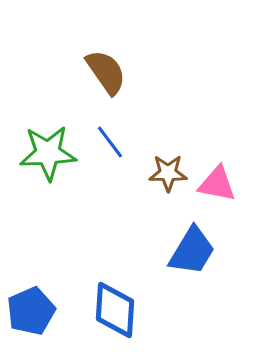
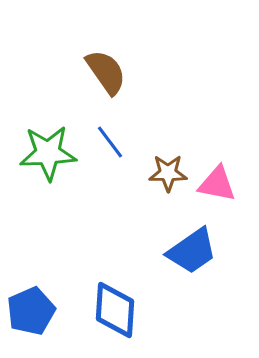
blue trapezoid: rotated 24 degrees clockwise
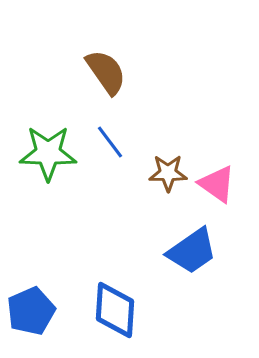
green star: rotated 4 degrees clockwise
pink triangle: rotated 24 degrees clockwise
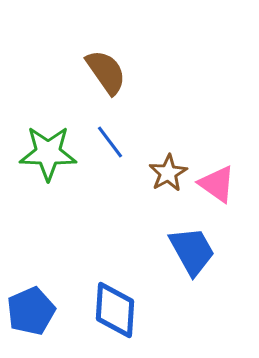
brown star: rotated 30 degrees counterclockwise
blue trapezoid: rotated 84 degrees counterclockwise
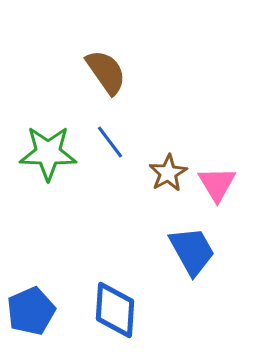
pink triangle: rotated 24 degrees clockwise
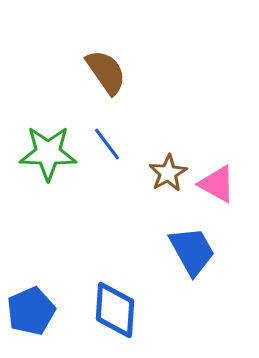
blue line: moved 3 px left, 2 px down
pink triangle: rotated 30 degrees counterclockwise
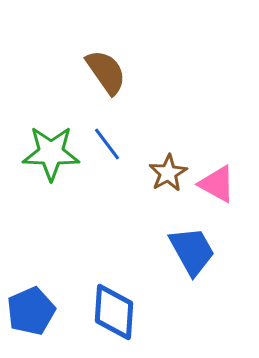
green star: moved 3 px right
blue diamond: moved 1 px left, 2 px down
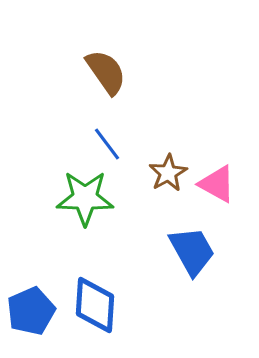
green star: moved 34 px right, 45 px down
blue diamond: moved 19 px left, 7 px up
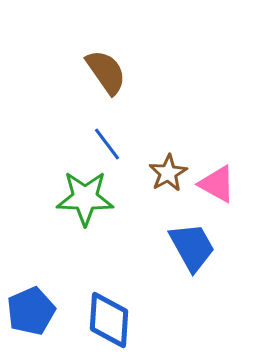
blue trapezoid: moved 4 px up
blue diamond: moved 14 px right, 15 px down
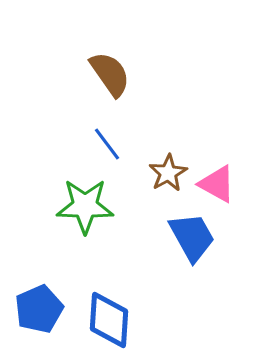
brown semicircle: moved 4 px right, 2 px down
green star: moved 8 px down
blue trapezoid: moved 10 px up
blue pentagon: moved 8 px right, 2 px up
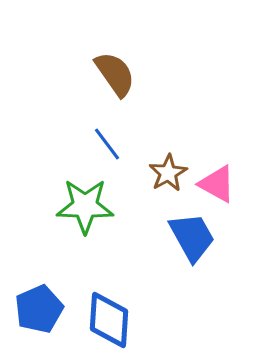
brown semicircle: moved 5 px right
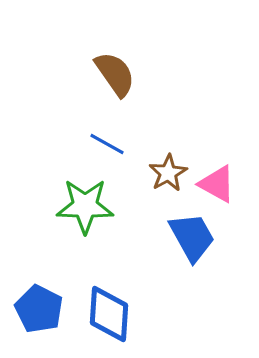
blue line: rotated 24 degrees counterclockwise
blue pentagon: rotated 21 degrees counterclockwise
blue diamond: moved 6 px up
